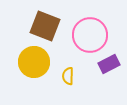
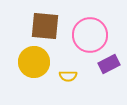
brown square: rotated 16 degrees counterclockwise
yellow semicircle: rotated 90 degrees counterclockwise
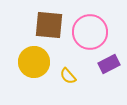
brown square: moved 4 px right, 1 px up
pink circle: moved 3 px up
yellow semicircle: rotated 48 degrees clockwise
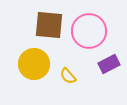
pink circle: moved 1 px left, 1 px up
yellow circle: moved 2 px down
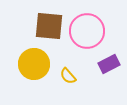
brown square: moved 1 px down
pink circle: moved 2 px left
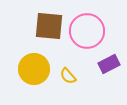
yellow circle: moved 5 px down
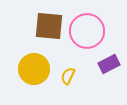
yellow semicircle: rotated 66 degrees clockwise
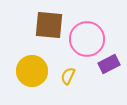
brown square: moved 1 px up
pink circle: moved 8 px down
yellow circle: moved 2 px left, 2 px down
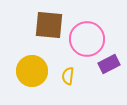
yellow semicircle: rotated 18 degrees counterclockwise
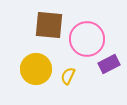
yellow circle: moved 4 px right, 2 px up
yellow semicircle: rotated 18 degrees clockwise
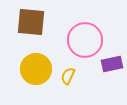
brown square: moved 18 px left, 3 px up
pink circle: moved 2 px left, 1 px down
purple rectangle: moved 3 px right; rotated 15 degrees clockwise
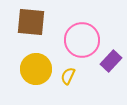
pink circle: moved 3 px left
purple rectangle: moved 1 px left, 3 px up; rotated 35 degrees counterclockwise
